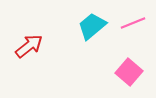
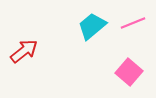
red arrow: moved 5 px left, 5 px down
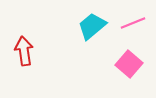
red arrow: rotated 60 degrees counterclockwise
pink square: moved 8 px up
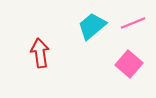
red arrow: moved 16 px right, 2 px down
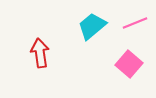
pink line: moved 2 px right
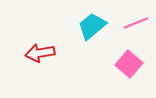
pink line: moved 1 px right
red arrow: rotated 92 degrees counterclockwise
